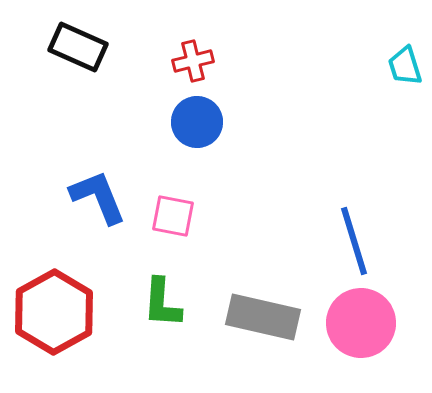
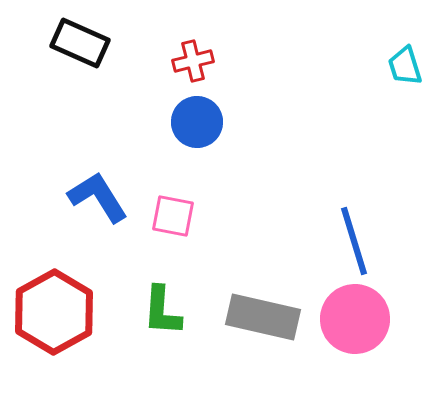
black rectangle: moved 2 px right, 4 px up
blue L-shape: rotated 10 degrees counterclockwise
green L-shape: moved 8 px down
pink circle: moved 6 px left, 4 px up
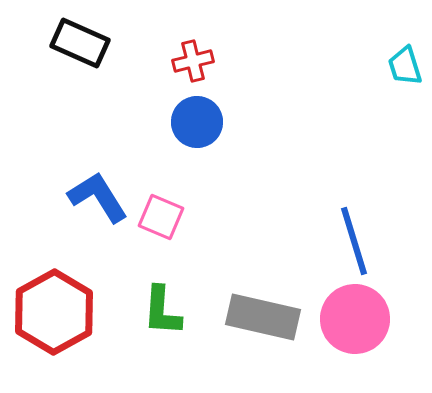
pink square: moved 12 px left, 1 px down; rotated 12 degrees clockwise
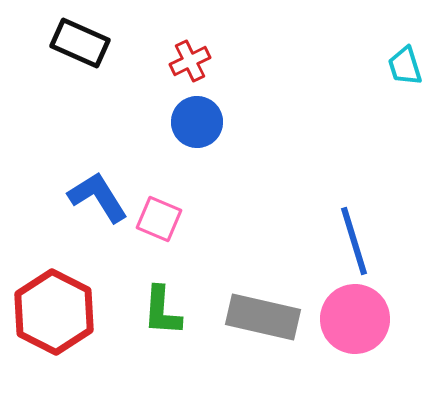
red cross: moved 3 px left; rotated 12 degrees counterclockwise
pink square: moved 2 px left, 2 px down
red hexagon: rotated 4 degrees counterclockwise
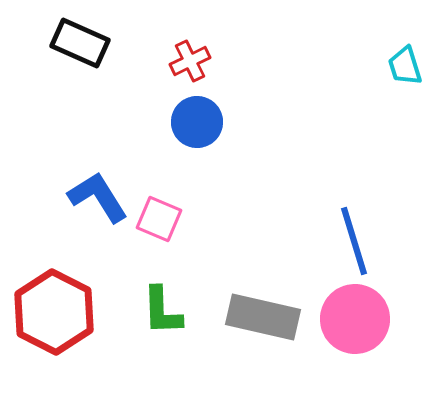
green L-shape: rotated 6 degrees counterclockwise
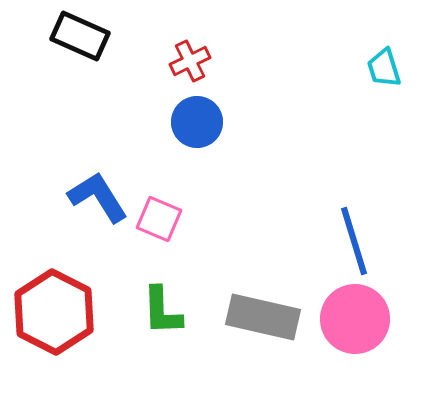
black rectangle: moved 7 px up
cyan trapezoid: moved 21 px left, 2 px down
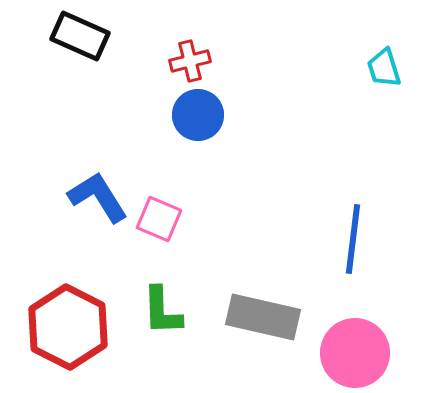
red cross: rotated 12 degrees clockwise
blue circle: moved 1 px right, 7 px up
blue line: moved 1 px left, 2 px up; rotated 24 degrees clockwise
red hexagon: moved 14 px right, 15 px down
pink circle: moved 34 px down
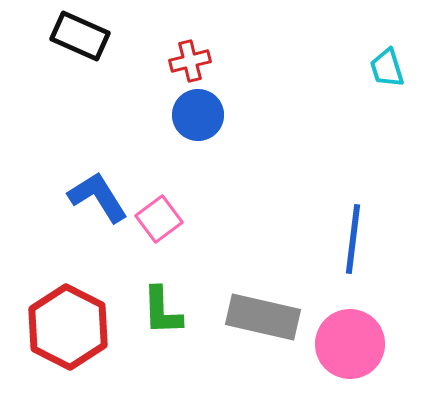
cyan trapezoid: moved 3 px right
pink square: rotated 30 degrees clockwise
pink circle: moved 5 px left, 9 px up
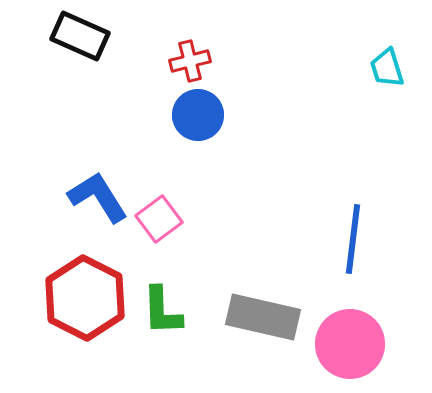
red hexagon: moved 17 px right, 29 px up
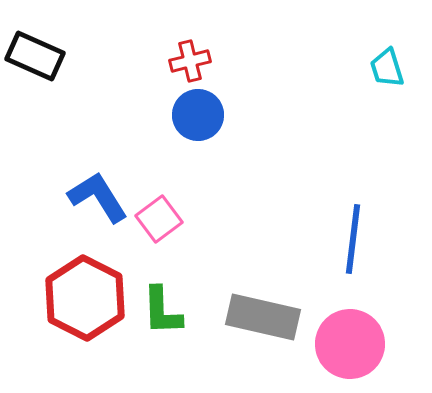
black rectangle: moved 45 px left, 20 px down
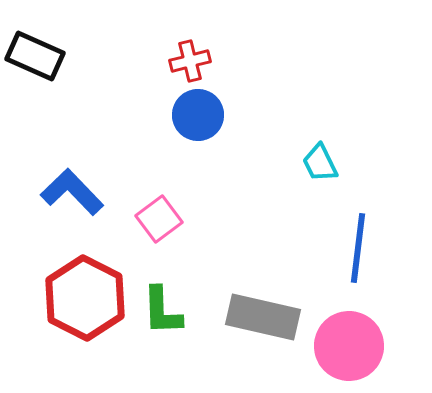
cyan trapezoid: moved 67 px left, 95 px down; rotated 9 degrees counterclockwise
blue L-shape: moved 26 px left, 5 px up; rotated 12 degrees counterclockwise
blue line: moved 5 px right, 9 px down
pink circle: moved 1 px left, 2 px down
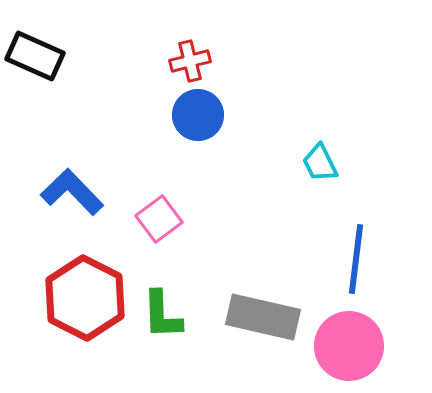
blue line: moved 2 px left, 11 px down
green L-shape: moved 4 px down
